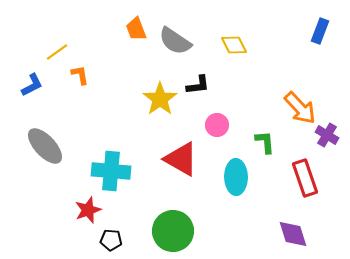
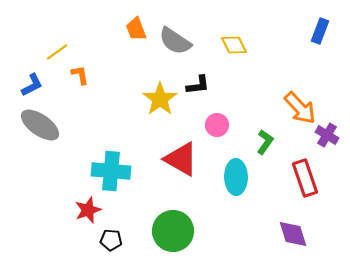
green L-shape: rotated 40 degrees clockwise
gray ellipse: moved 5 px left, 21 px up; rotated 12 degrees counterclockwise
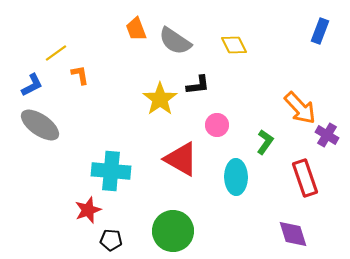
yellow line: moved 1 px left, 1 px down
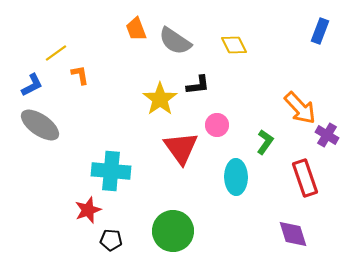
red triangle: moved 11 px up; rotated 24 degrees clockwise
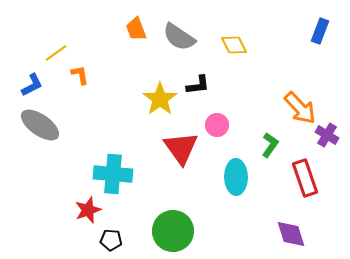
gray semicircle: moved 4 px right, 4 px up
green L-shape: moved 5 px right, 3 px down
cyan cross: moved 2 px right, 3 px down
purple diamond: moved 2 px left
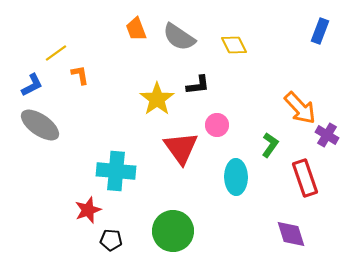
yellow star: moved 3 px left
cyan cross: moved 3 px right, 3 px up
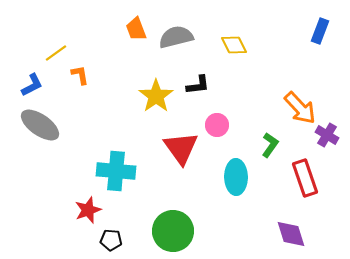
gray semicircle: moved 3 px left; rotated 132 degrees clockwise
yellow star: moved 1 px left, 3 px up
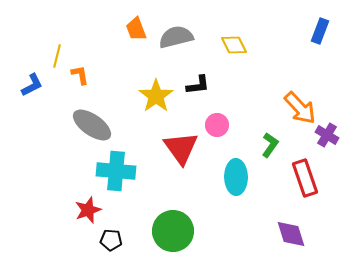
yellow line: moved 1 px right, 3 px down; rotated 40 degrees counterclockwise
gray ellipse: moved 52 px right
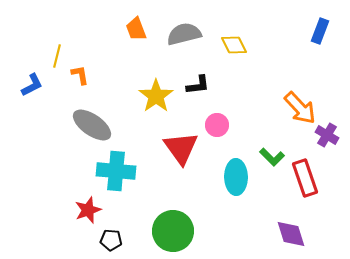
gray semicircle: moved 8 px right, 3 px up
green L-shape: moved 2 px right, 12 px down; rotated 100 degrees clockwise
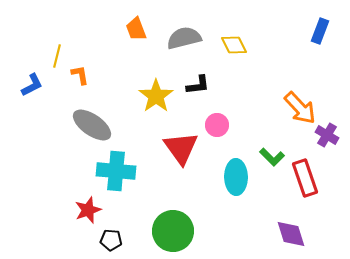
gray semicircle: moved 4 px down
